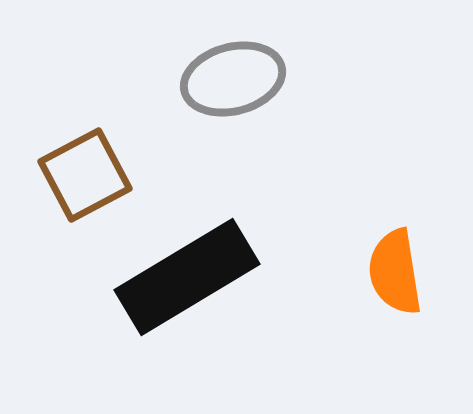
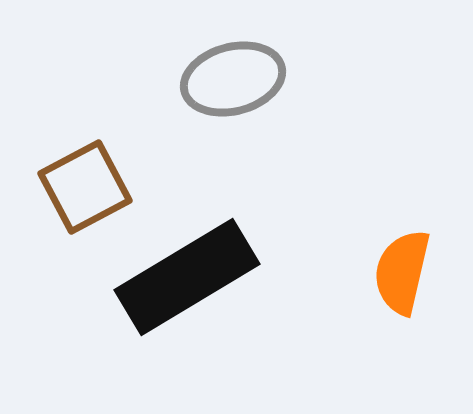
brown square: moved 12 px down
orange semicircle: moved 7 px right; rotated 22 degrees clockwise
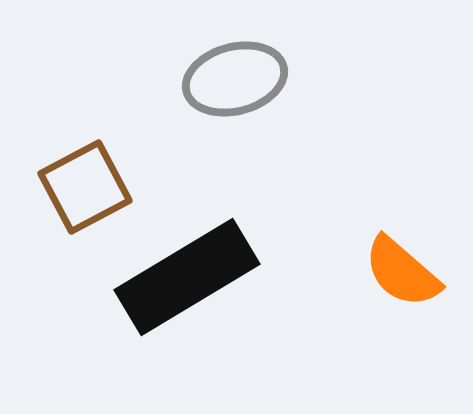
gray ellipse: moved 2 px right
orange semicircle: rotated 62 degrees counterclockwise
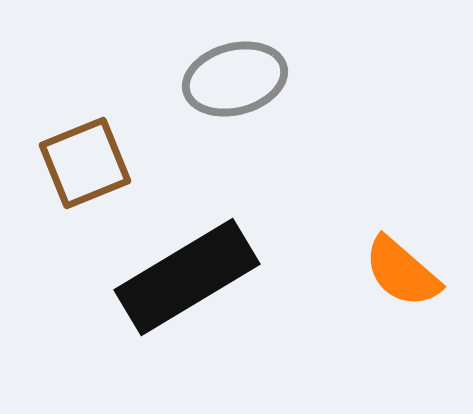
brown square: moved 24 px up; rotated 6 degrees clockwise
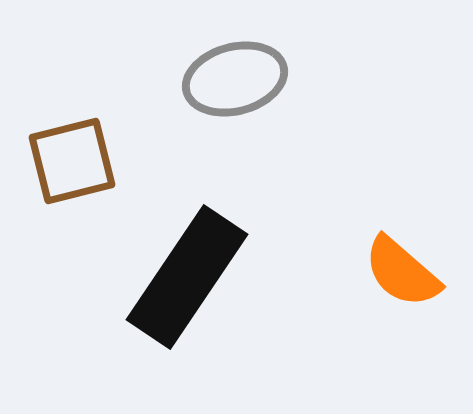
brown square: moved 13 px left, 2 px up; rotated 8 degrees clockwise
black rectangle: rotated 25 degrees counterclockwise
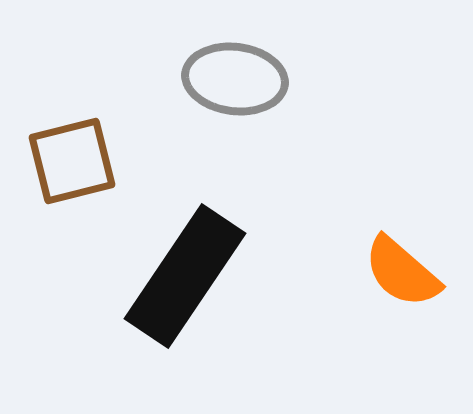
gray ellipse: rotated 22 degrees clockwise
black rectangle: moved 2 px left, 1 px up
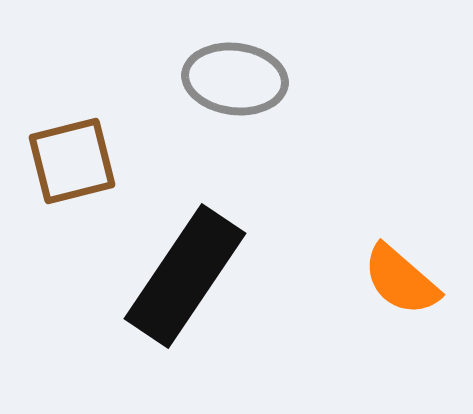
orange semicircle: moved 1 px left, 8 px down
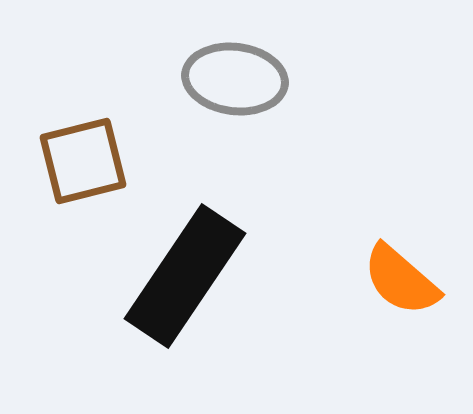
brown square: moved 11 px right
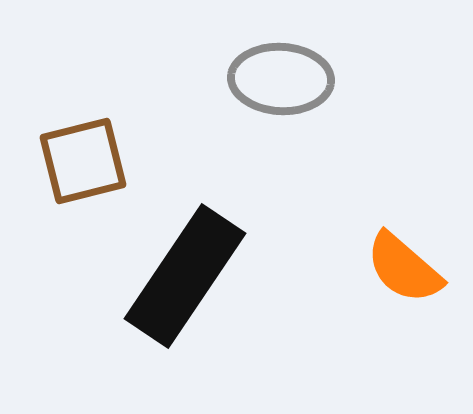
gray ellipse: moved 46 px right; rotated 4 degrees counterclockwise
orange semicircle: moved 3 px right, 12 px up
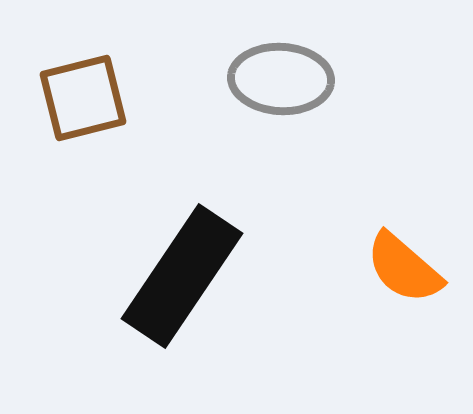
brown square: moved 63 px up
black rectangle: moved 3 px left
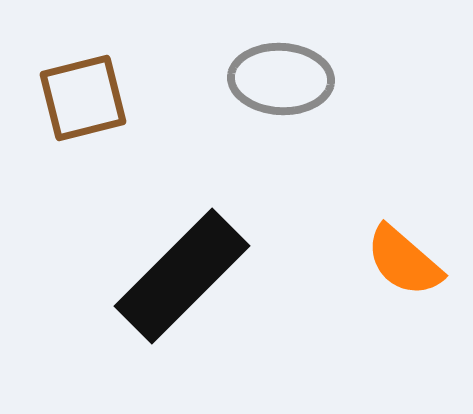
orange semicircle: moved 7 px up
black rectangle: rotated 11 degrees clockwise
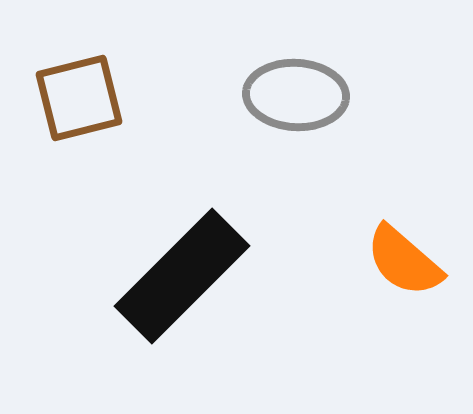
gray ellipse: moved 15 px right, 16 px down
brown square: moved 4 px left
